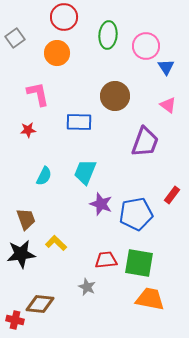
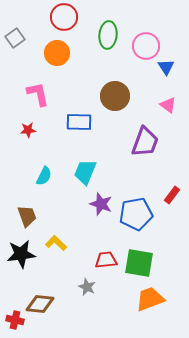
brown trapezoid: moved 1 px right, 3 px up
orange trapezoid: rotated 32 degrees counterclockwise
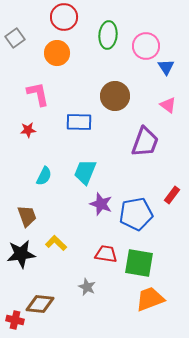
red trapezoid: moved 6 px up; rotated 15 degrees clockwise
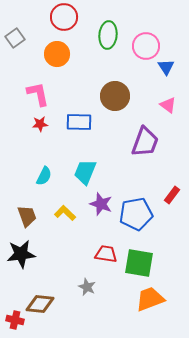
orange circle: moved 1 px down
red star: moved 12 px right, 6 px up
yellow L-shape: moved 9 px right, 30 px up
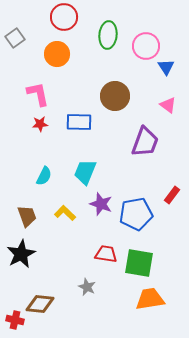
black star: rotated 20 degrees counterclockwise
orange trapezoid: rotated 12 degrees clockwise
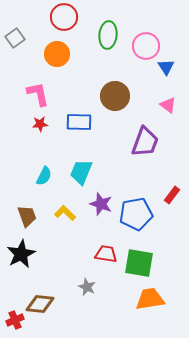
cyan trapezoid: moved 4 px left
red cross: rotated 36 degrees counterclockwise
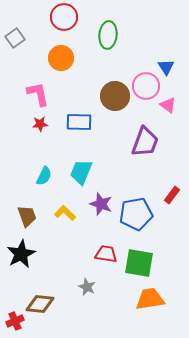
pink circle: moved 40 px down
orange circle: moved 4 px right, 4 px down
red cross: moved 1 px down
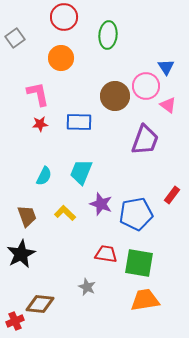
purple trapezoid: moved 2 px up
orange trapezoid: moved 5 px left, 1 px down
